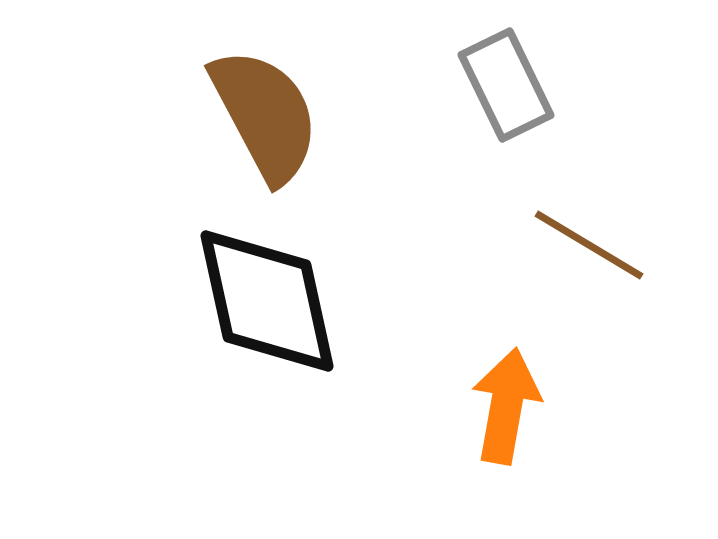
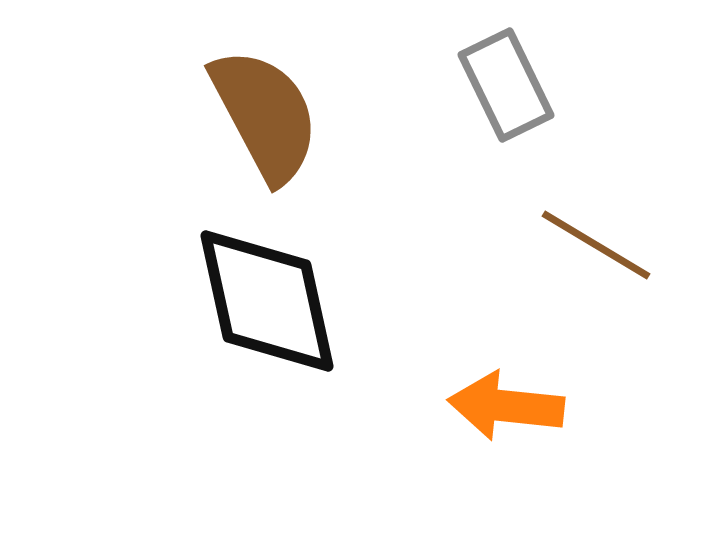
brown line: moved 7 px right
orange arrow: rotated 94 degrees counterclockwise
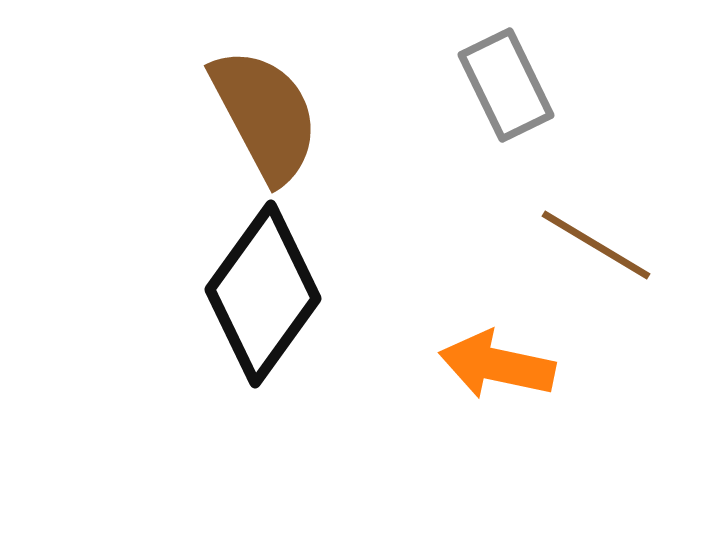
black diamond: moved 4 px left, 7 px up; rotated 48 degrees clockwise
orange arrow: moved 9 px left, 41 px up; rotated 6 degrees clockwise
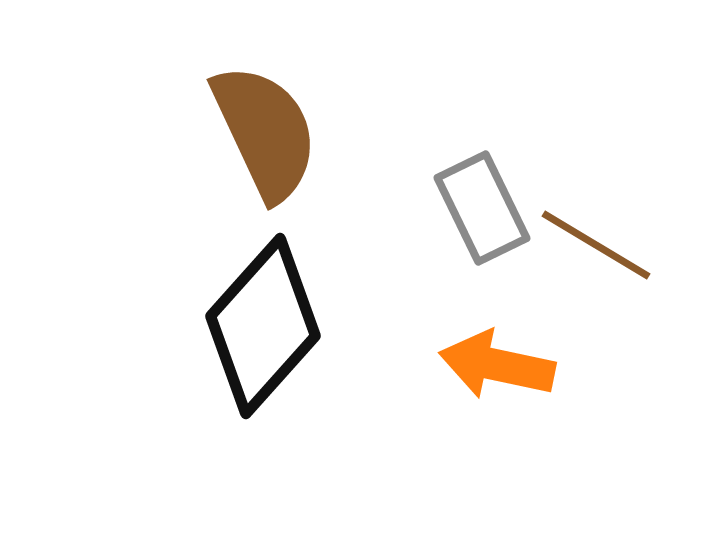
gray rectangle: moved 24 px left, 123 px down
brown semicircle: moved 17 px down; rotated 3 degrees clockwise
black diamond: moved 32 px down; rotated 6 degrees clockwise
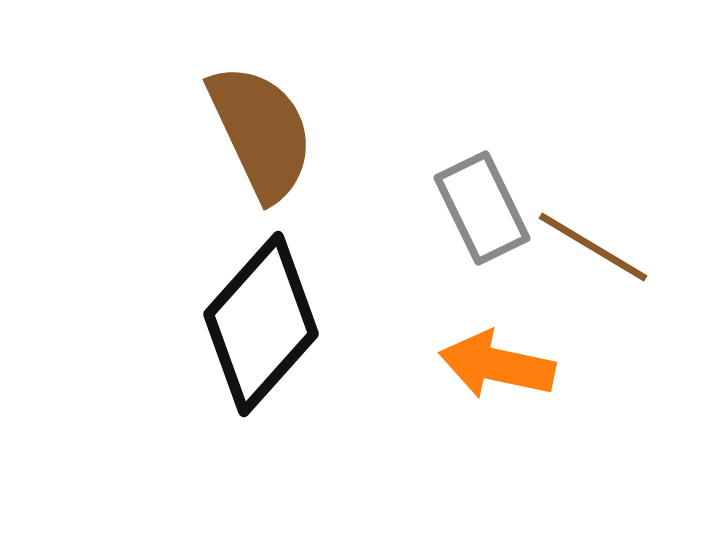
brown semicircle: moved 4 px left
brown line: moved 3 px left, 2 px down
black diamond: moved 2 px left, 2 px up
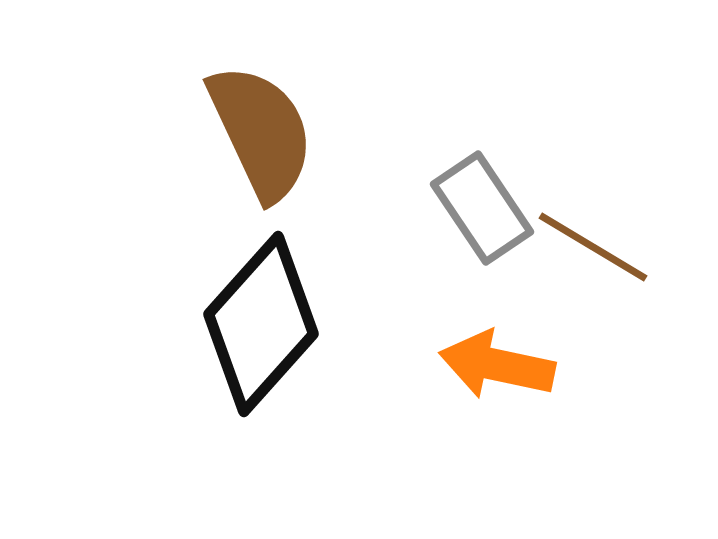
gray rectangle: rotated 8 degrees counterclockwise
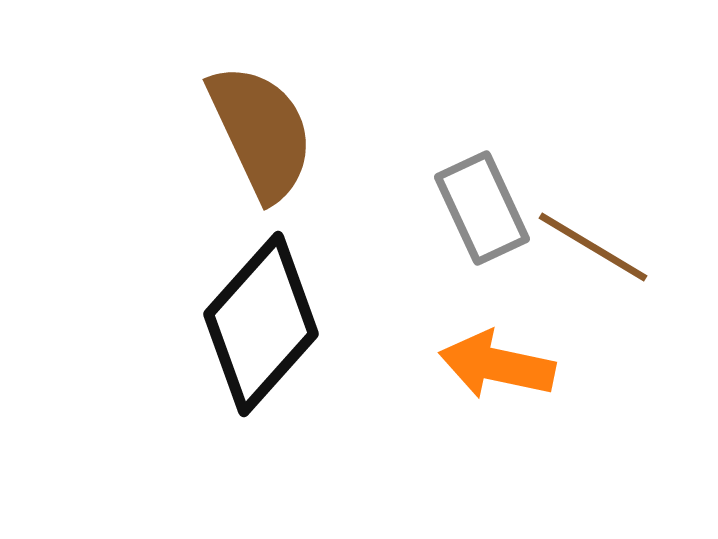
gray rectangle: rotated 9 degrees clockwise
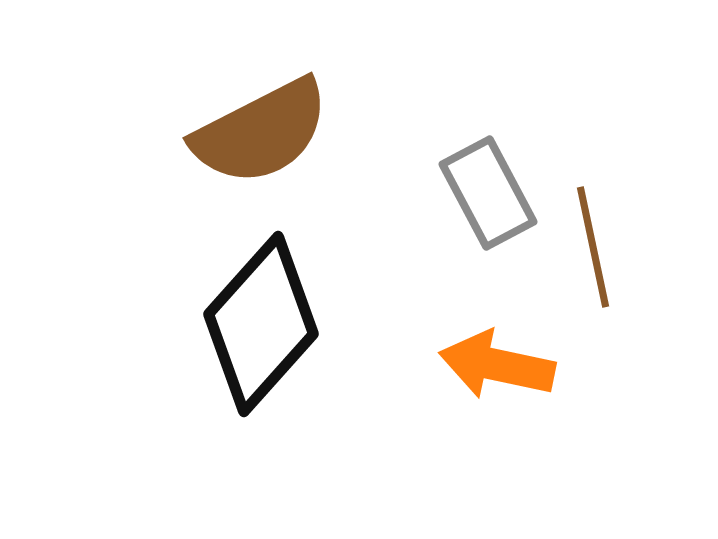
brown semicircle: rotated 88 degrees clockwise
gray rectangle: moved 6 px right, 15 px up; rotated 3 degrees counterclockwise
brown line: rotated 47 degrees clockwise
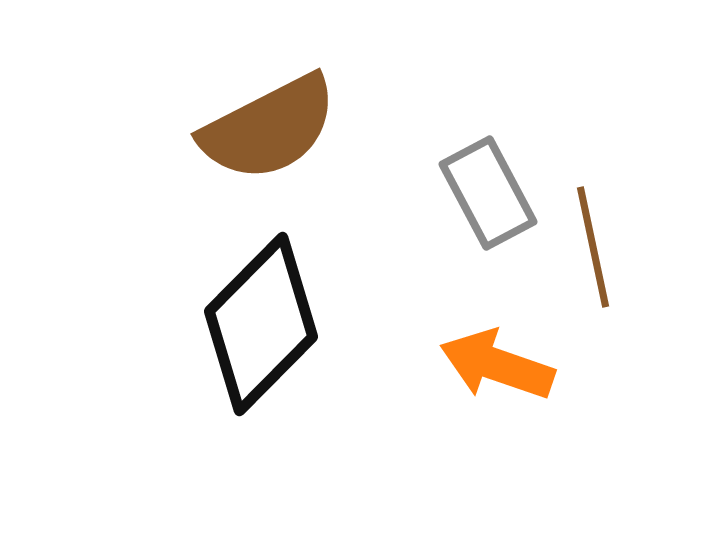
brown semicircle: moved 8 px right, 4 px up
black diamond: rotated 3 degrees clockwise
orange arrow: rotated 7 degrees clockwise
